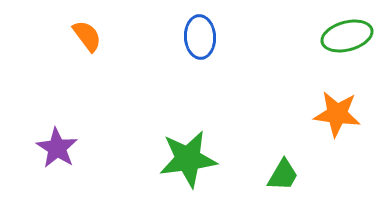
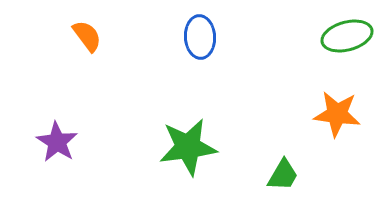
purple star: moved 6 px up
green star: moved 12 px up
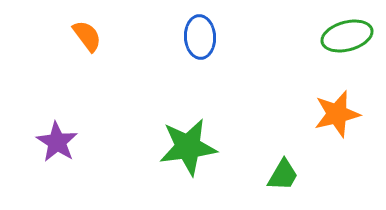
orange star: rotated 21 degrees counterclockwise
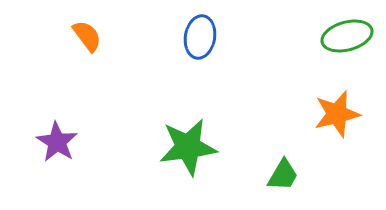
blue ellipse: rotated 12 degrees clockwise
